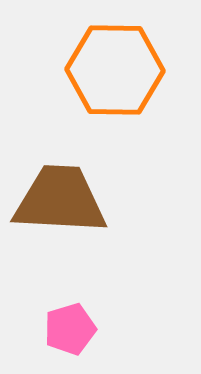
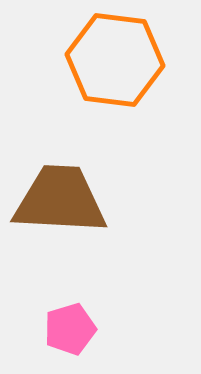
orange hexagon: moved 10 px up; rotated 6 degrees clockwise
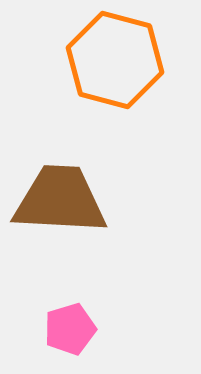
orange hexagon: rotated 8 degrees clockwise
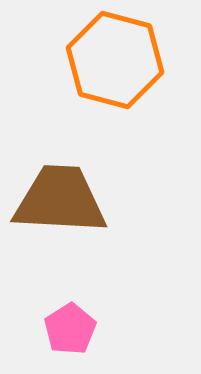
pink pentagon: rotated 15 degrees counterclockwise
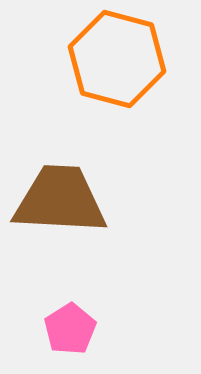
orange hexagon: moved 2 px right, 1 px up
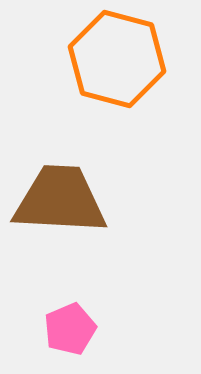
pink pentagon: rotated 9 degrees clockwise
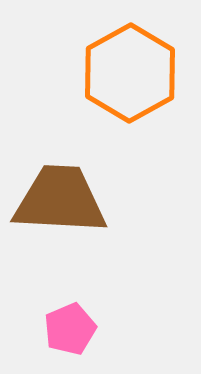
orange hexagon: moved 13 px right, 14 px down; rotated 16 degrees clockwise
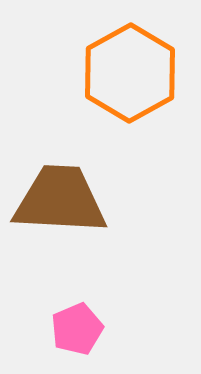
pink pentagon: moved 7 px right
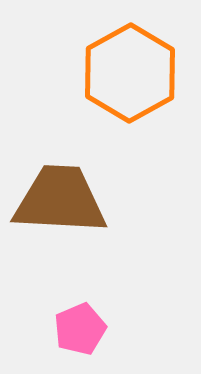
pink pentagon: moved 3 px right
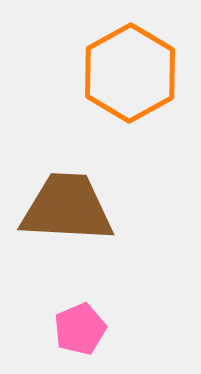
brown trapezoid: moved 7 px right, 8 px down
